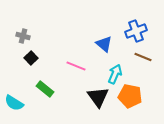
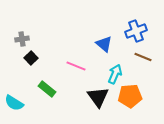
gray cross: moved 1 px left, 3 px down; rotated 24 degrees counterclockwise
green rectangle: moved 2 px right
orange pentagon: rotated 15 degrees counterclockwise
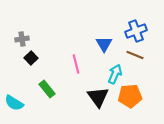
blue triangle: rotated 18 degrees clockwise
brown line: moved 8 px left, 2 px up
pink line: moved 2 px up; rotated 54 degrees clockwise
green rectangle: rotated 12 degrees clockwise
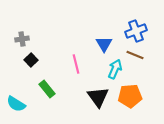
black square: moved 2 px down
cyan arrow: moved 5 px up
cyan semicircle: moved 2 px right, 1 px down
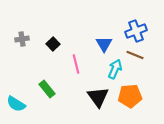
black square: moved 22 px right, 16 px up
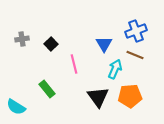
black square: moved 2 px left
pink line: moved 2 px left
cyan semicircle: moved 3 px down
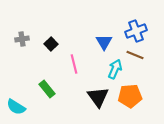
blue triangle: moved 2 px up
